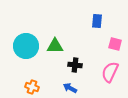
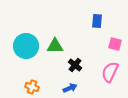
black cross: rotated 32 degrees clockwise
blue arrow: rotated 128 degrees clockwise
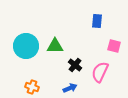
pink square: moved 1 px left, 2 px down
pink semicircle: moved 10 px left
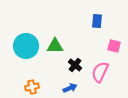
orange cross: rotated 32 degrees counterclockwise
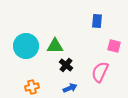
black cross: moved 9 px left
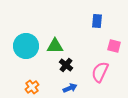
orange cross: rotated 24 degrees counterclockwise
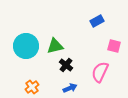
blue rectangle: rotated 56 degrees clockwise
green triangle: rotated 12 degrees counterclockwise
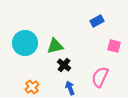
cyan circle: moved 1 px left, 3 px up
black cross: moved 2 px left
pink semicircle: moved 5 px down
blue arrow: rotated 88 degrees counterclockwise
